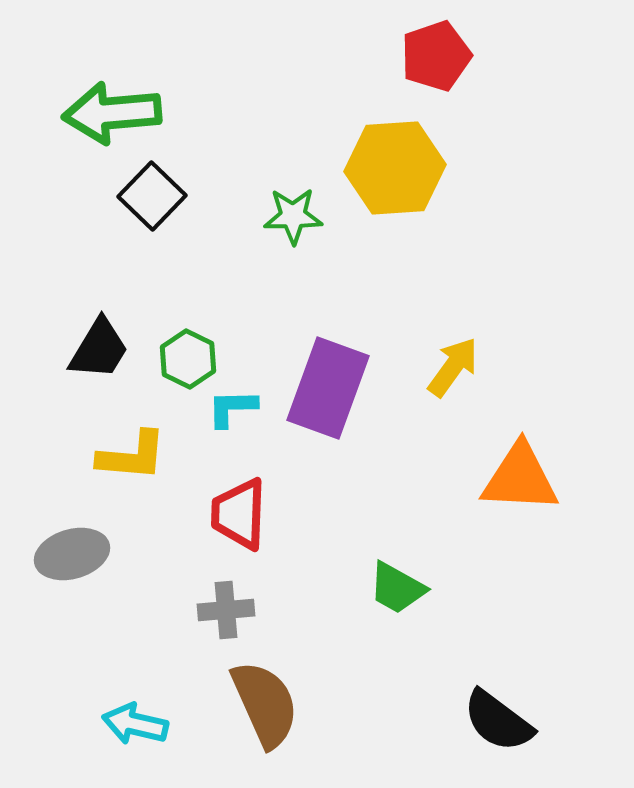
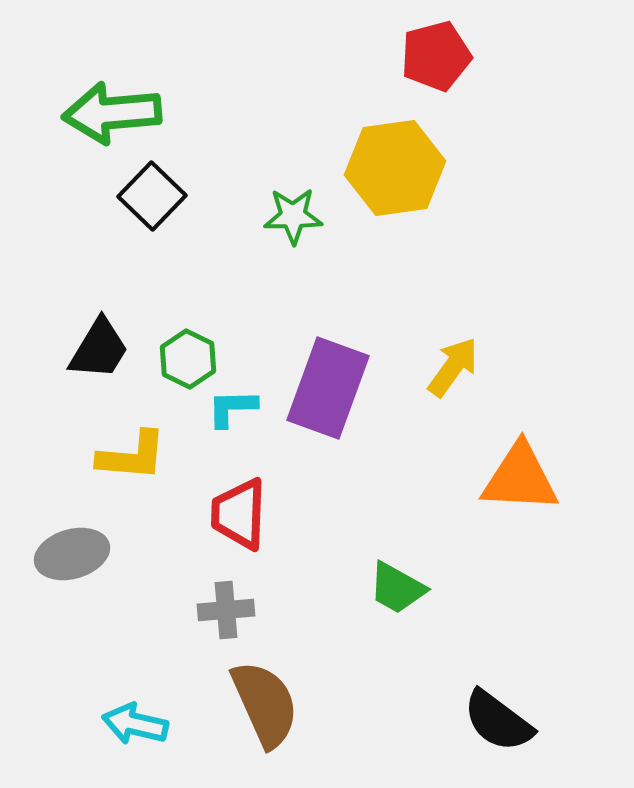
red pentagon: rotated 4 degrees clockwise
yellow hexagon: rotated 4 degrees counterclockwise
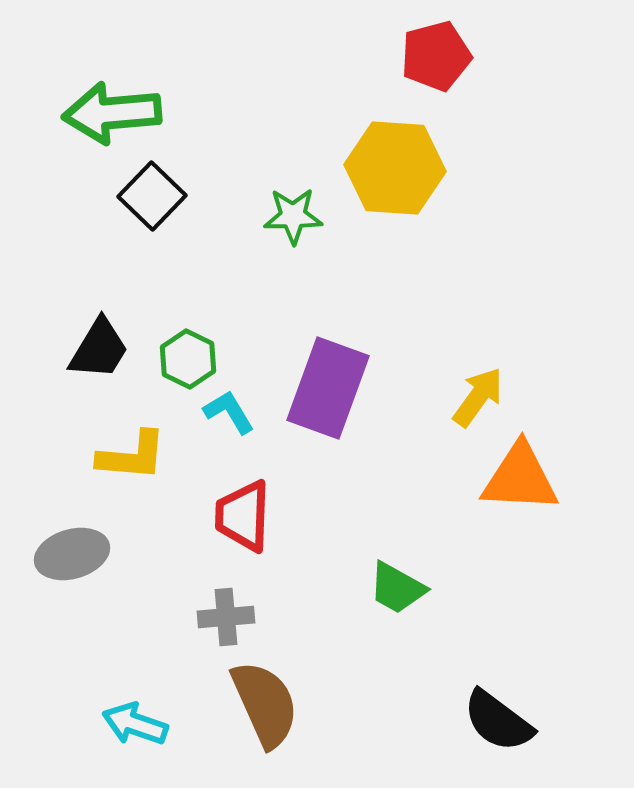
yellow hexagon: rotated 12 degrees clockwise
yellow arrow: moved 25 px right, 30 px down
cyan L-shape: moved 3 px left, 4 px down; rotated 60 degrees clockwise
red trapezoid: moved 4 px right, 2 px down
gray cross: moved 7 px down
cyan arrow: rotated 6 degrees clockwise
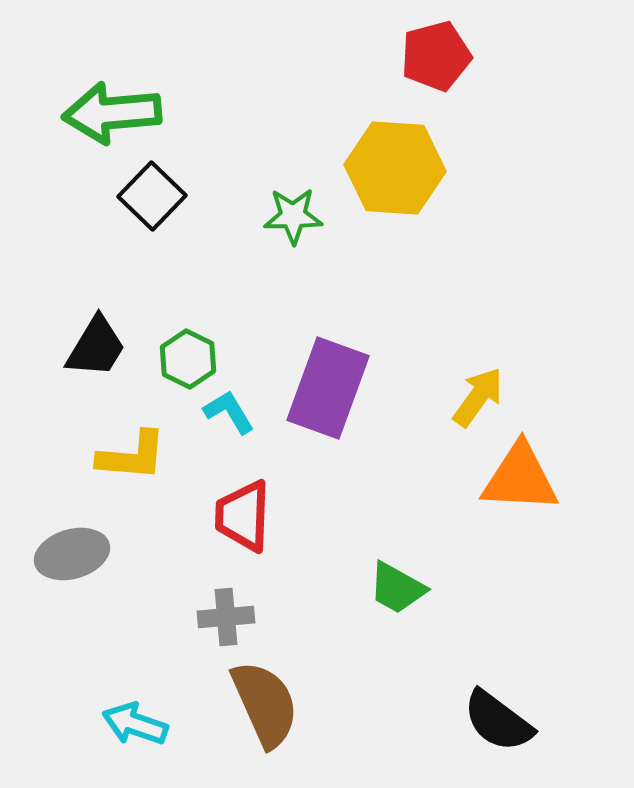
black trapezoid: moved 3 px left, 2 px up
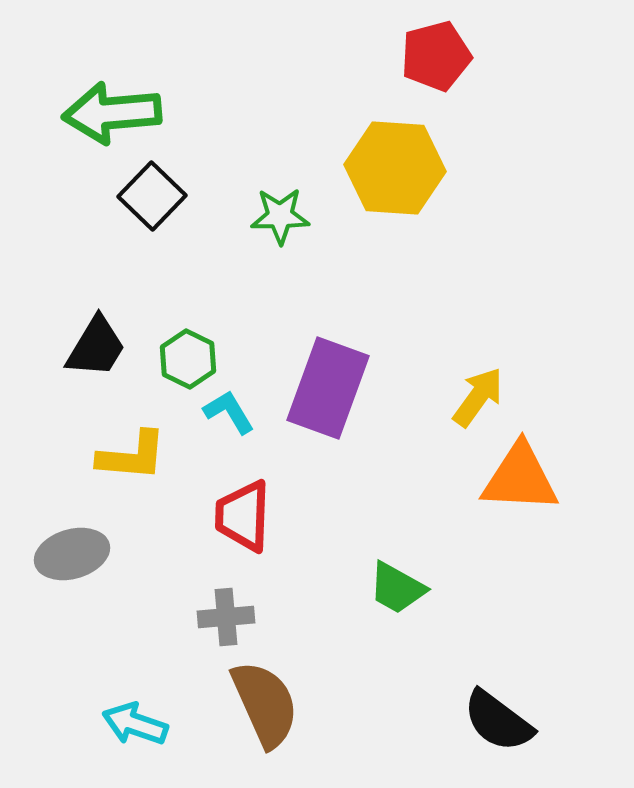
green star: moved 13 px left
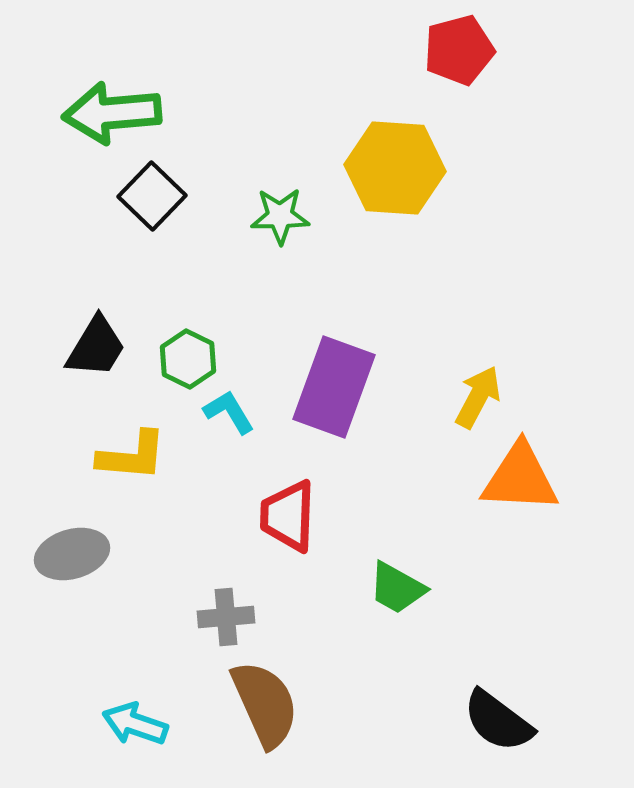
red pentagon: moved 23 px right, 6 px up
purple rectangle: moved 6 px right, 1 px up
yellow arrow: rotated 8 degrees counterclockwise
red trapezoid: moved 45 px right
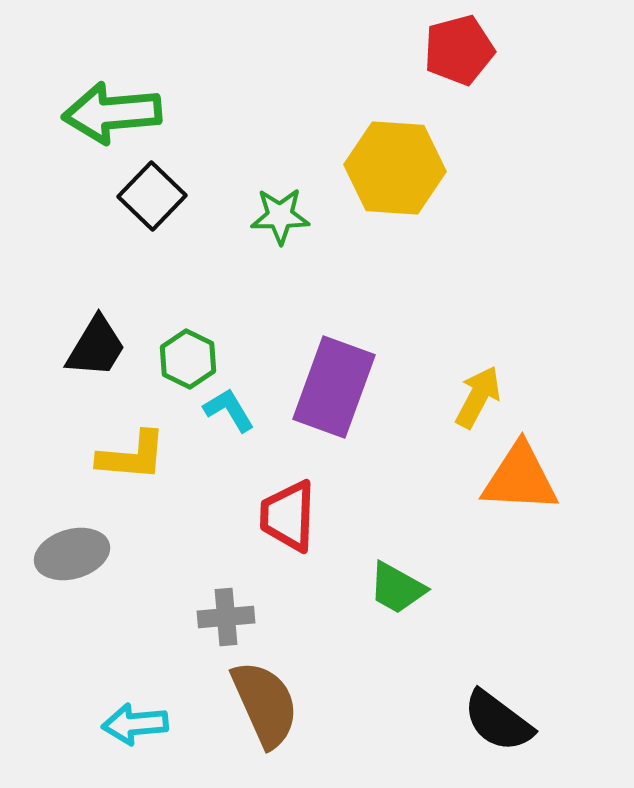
cyan L-shape: moved 2 px up
cyan arrow: rotated 24 degrees counterclockwise
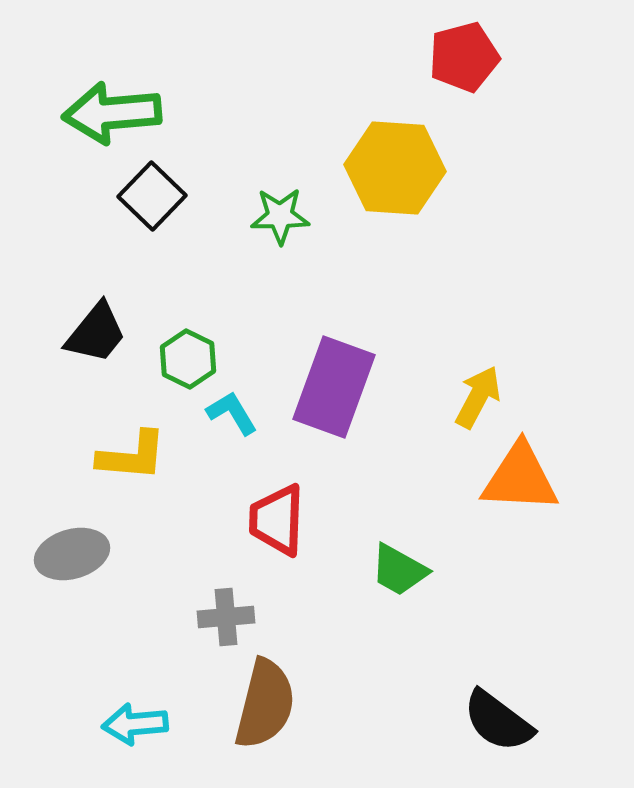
red pentagon: moved 5 px right, 7 px down
black trapezoid: moved 14 px up; rotated 8 degrees clockwise
cyan L-shape: moved 3 px right, 3 px down
red trapezoid: moved 11 px left, 4 px down
green trapezoid: moved 2 px right, 18 px up
brown semicircle: rotated 38 degrees clockwise
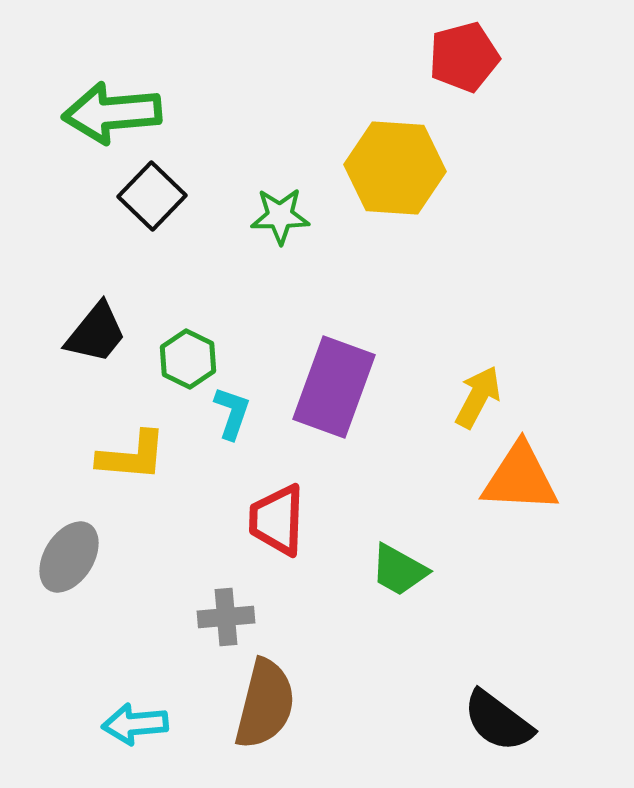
cyan L-shape: rotated 50 degrees clockwise
gray ellipse: moved 3 px left, 3 px down; rotated 42 degrees counterclockwise
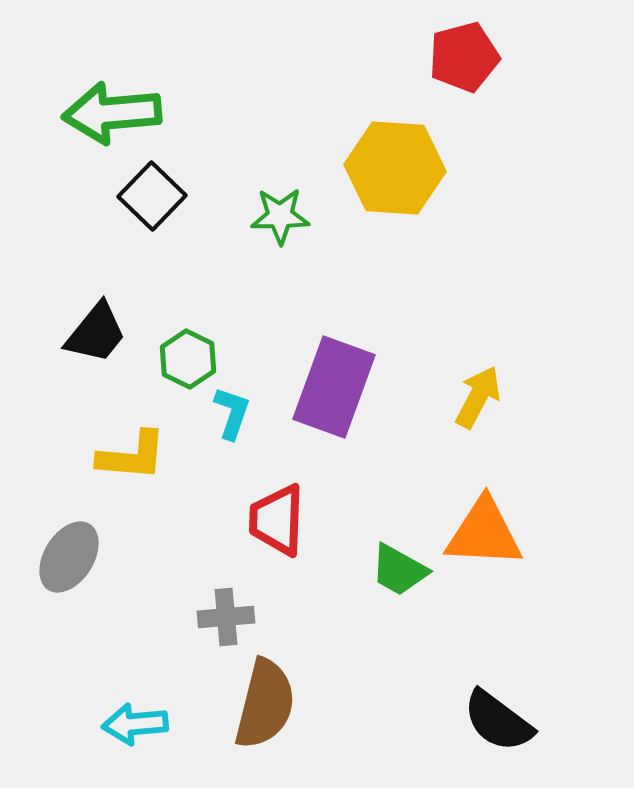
orange triangle: moved 36 px left, 55 px down
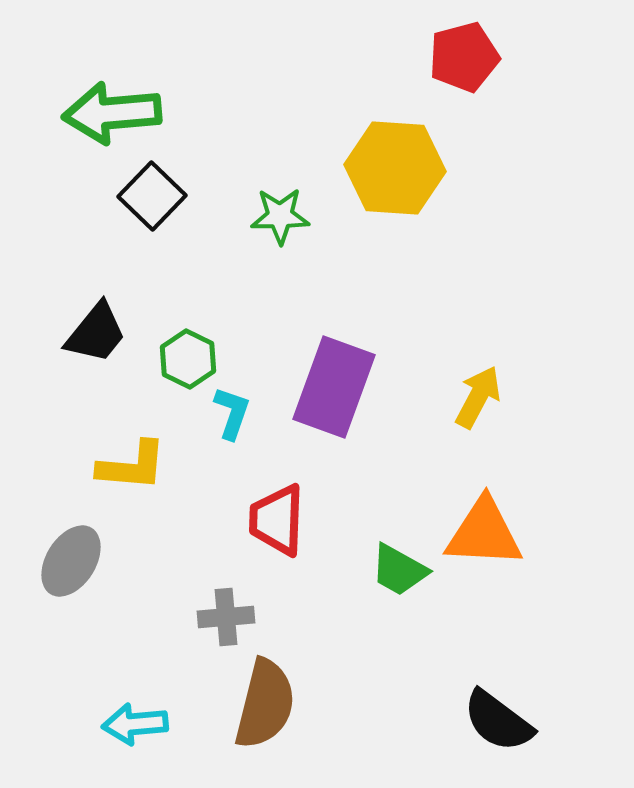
yellow L-shape: moved 10 px down
gray ellipse: moved 2 px right, 4 px down
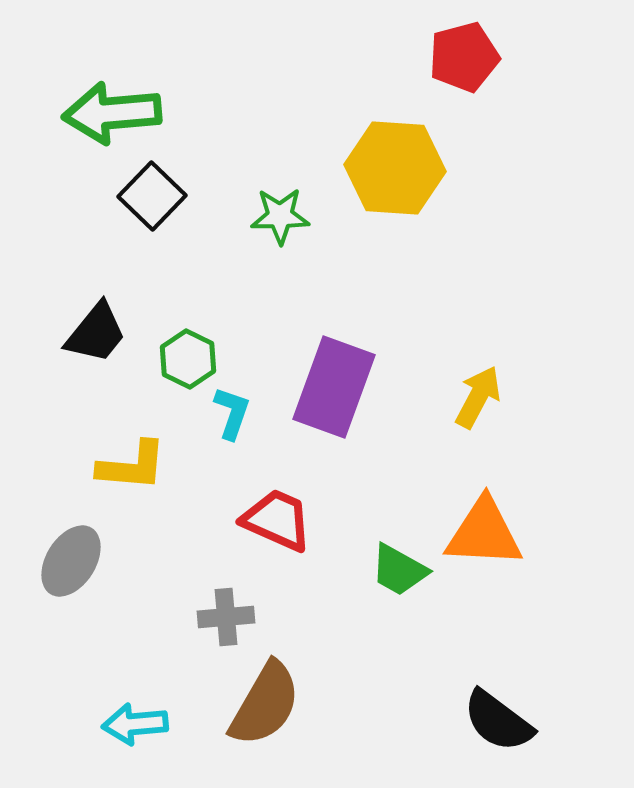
red trapezoid: rotated 112 degrees clockwise
brown semicircle: rotated 16 degrees clockwise
